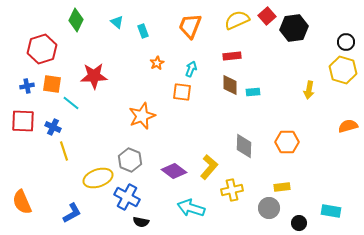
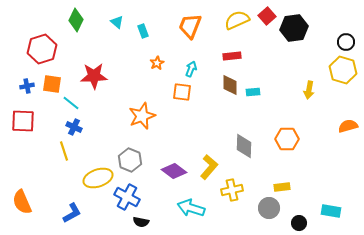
blue cross at (53, 127): moved 21 px right
orange hexagon at (287, 142): moved 3 px up
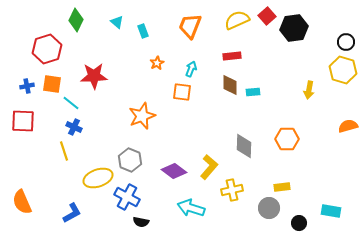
red hexagon at (42, 49): moved 5 px right
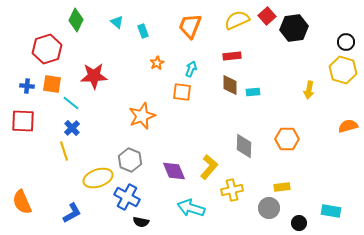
blue cross at (27, 86): rotated 16 degrees clockwise
blue cross at (74, 127): moved 2 px left, 1 px down; rotated 21 degrees clockwise
purple diamond at (174, 171): rotated 30 degrees clockwise
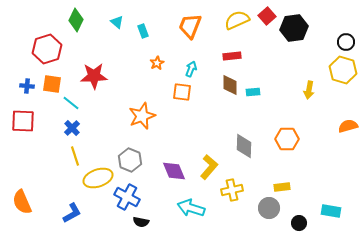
yellow line at (64, 151): moved 11 px right, 5 px down
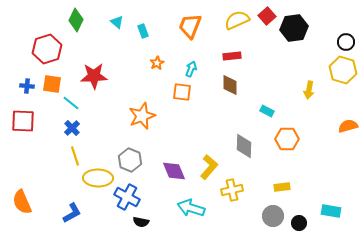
cyan rectangle at (253, 92): moved 14 px right, 19 px down; rotated 32 degrees clockwise
yellow ellipse at (98, 178): rotated 20 degrees clockwise
gray circle at (269, 208): moved 4 px right, 8 px down
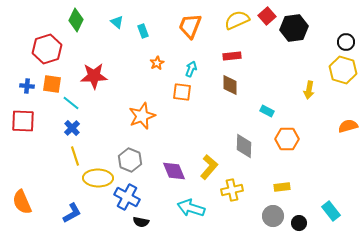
cyan rectangle at (331, 211): rotated 42 degrees clockwise
